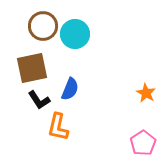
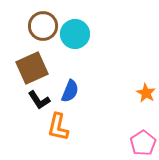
brown square: rotated 12 degrees counterclockwise
blue semicircle: moved 2 px down
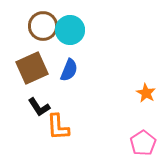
cyan circle: moved 5 px left, 4 px up
blue semicircle: moved 1 px left, 21 px up
black L-shape: moved 7 px down
orange L-shape: rotated 16 degrees counterclockwise
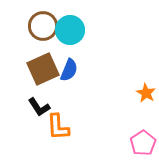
brown square: moved 11 px right, 1 px down
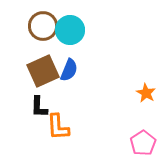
brown square: moved 2 px down
black L-shape: rotated 35 degrees clockwise
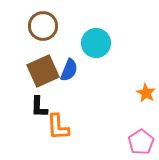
cyan circle: moved 26 px right, 13 px down
pink pentagon: moved 2 px left, 1 px up
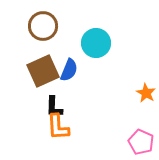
black L-shape: moved 15 px right
pink pentagon: rotated 15 degrees counterclockwise
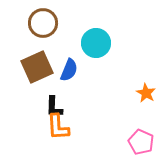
brown circle: moved 3 px up
brown square: moved 6 px left, 4 px up
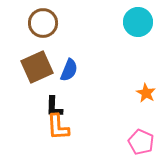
cyan circle: moved 42 px right, 21 px up
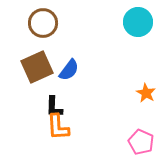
blue semicircle: rotated 15 degrees clockwise
